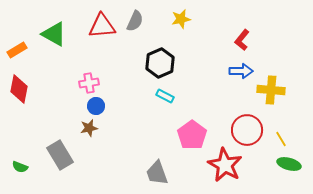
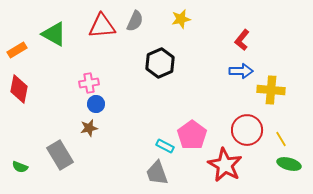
cyan rectangle: moved 50 px down
blue circle: moved 2 px up
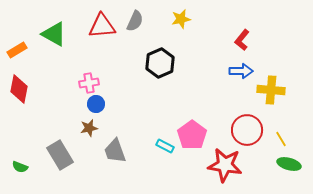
red star: rotated 20 degrees counterclockwise
gray trapezoid: moved 42 px left, 22 px up
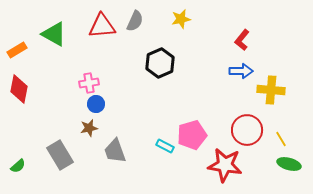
pink pentagon: rotated 20 degrees clockwise
green semicircle: moved 2 px left, 1 px up; rotated 63 degrees counterclockwise
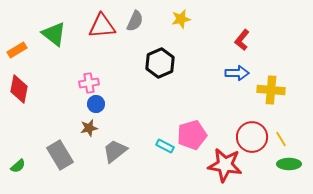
green triangle: rotated 8 degrees clockwise
blue arrow: moved 4 px left, 2 px down
red circle: moved 5 px right, 7 px down
gray trapezoid: rotated 72 degrees clockwise
green ellipse: rotated 15 degrees counterclockwise
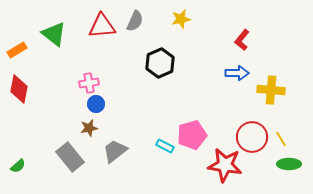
gray rectangle: moved 10 px right, 2 px down; rotated 8 degrees counterclockwise
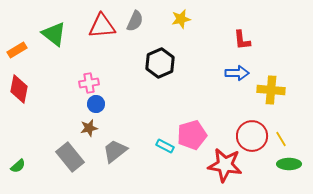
red L-shape: rotated 45 degrees counterclockwise
red circle: moved 1 px up
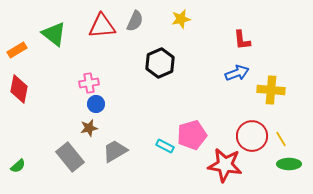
blue arrow: rotated 20 degrees counterclockwise
gray trapezoid: rotated 8 degrees clockwise
